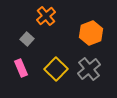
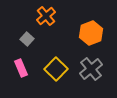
gray cross: moved 2 px right
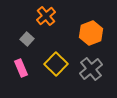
yellow square: moved 5 px up
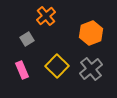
gray square: rotated 16 degrees clockwise
yellow square: moved 1 px right, 2 px down
pink rectangle: moved 1 px right, 2 px down
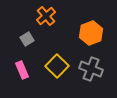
gray cross: rotated 30 degrees counterclockwise
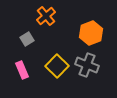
gray cross: moved 4 px left, 4 px up
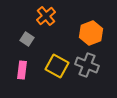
gray square: rotated 24 degrees counterclockwise
yellow square: rotated 15 degrees counterclockwise
pink rectangle: rotated 30 degrees clockwise
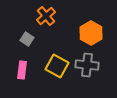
orange hexagon: rotated 10 degrees counterclockwise
gray cross: rotated 15 degrees counterclockwise
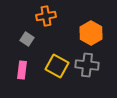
orange cross: rotated 30 degrees clockwise
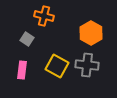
orange cross: moved 2 px left; rotated 24 degrees clockwise
